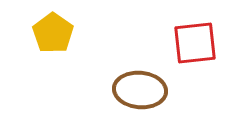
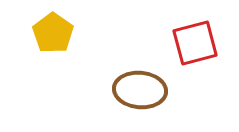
red square: rotated 9 degrees counterclockwise
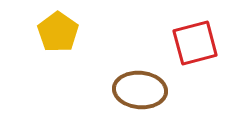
yellow pentagon: moved 5 px right, 1 px up
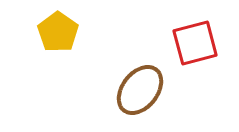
brown ellipse: rotated 57 degrees counterclockwise
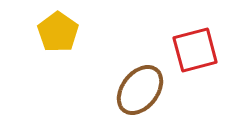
red square: moved 7 px down
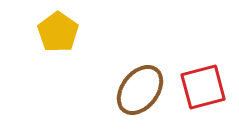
red square: moved 8 px right, 37 px down
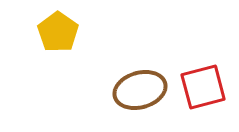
brown ellipse: rotated 36 degrees clockwise
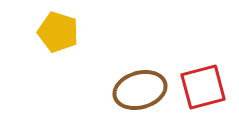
yellow pentagon: rotated 18 degrees counterclockwise
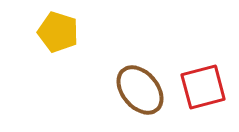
brown ellipse: rotated 66 degrees clockwise
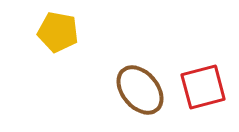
yellow pentagon: rotated 6 degrees counterclockwise
